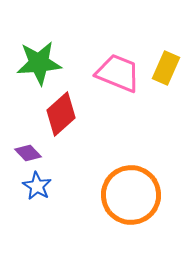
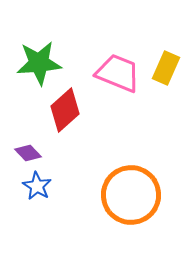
red diamond: moved 4 px right, 4 px up
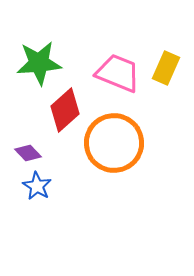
orange circle: moved 17 px left, 52 px up
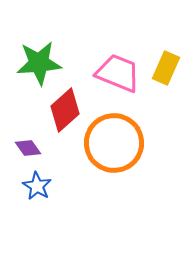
purple diamond: moved 5 px up; rotated 8 degrees clockwise
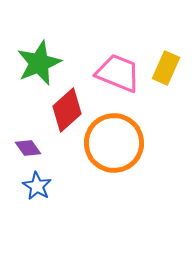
green star: rotated 18 degrees counterclockwise
red diamond: moved 2 px right
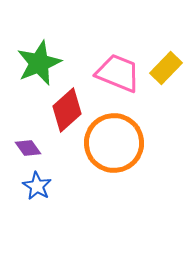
yellow rectangle: rotated 20 degrees clockwise
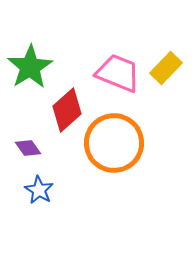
green star: moved 9 px left, 4 px down; rotated 9 degrees counterclockwise
blue star: moved 2 px right, 4 px down
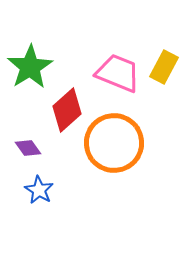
yellow rectangle: moved 2 px left, 1 px up; rotated 16 degrees counterclockwise
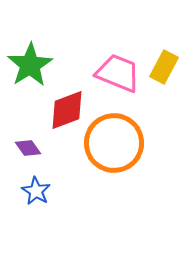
green star: moved 2 px up
red diamond: rotated 21 degrees clockwise
blue star: moved 3 px left, 1 px down
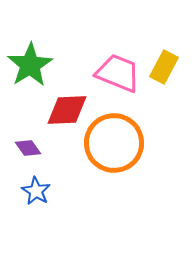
red diamond: rotated 18 degrees clockwise
